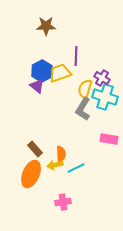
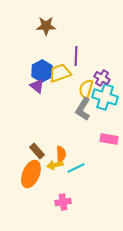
yellow semicircle: moved 1 px right
brown rectangle: moved 2 px right, 2 px down
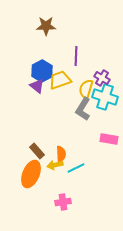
yellow trapezoid: moved 7 px down
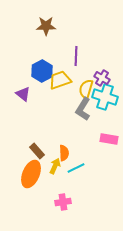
purple triangle: moved 14 px left, 8 px down
orange semicircle: moved 3 px right, 1 px up
yellow arrow: moved 1 px down; rotated 126 degrees clockwise
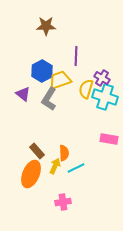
gray L-shape: moved 34 px left, 10 px up
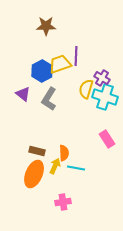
yellow trapezoid: moved 16 px up
pink rectangle: moved 2 px left; rotated 48 degrees clockwise
brown rectangle: rotated 35 degrees counterclockwise
cyan line: rotated 36 degrees clockwise
orange ellipse: moved 3 px right
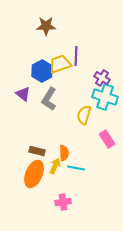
yellow semicircle: moved 2 px left, 26 px down
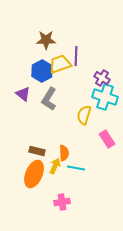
brown star: moved 14 px down
pink cross: moved 1 px left
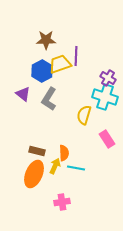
purple cross: moved 6 px right
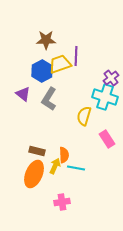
purple cross: moved 3 px right; rotated 21 degrees clockwise
yellow semicircle: moved 1 px down
orange semicircle: moved 2 px down
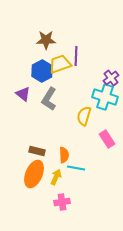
yellow arrow: moved 1 px right, 11 px down
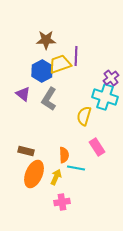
pink rectangle: moved 10 px left, 8 px down
brown rectangle: moved 11 px left
